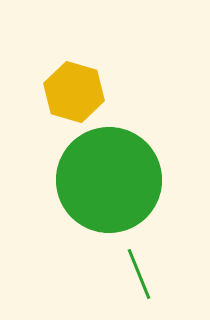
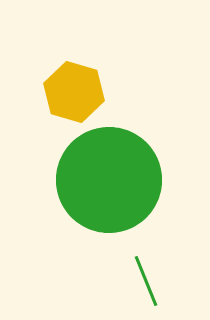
green line: moved 7 px right, 7 px down
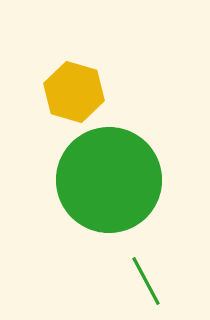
green line: rotated 6 degrees counterclockwise
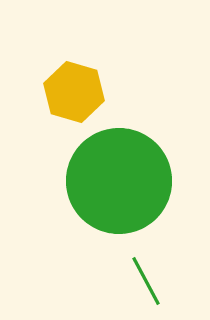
green circle: moved 10 px right, 1 px down
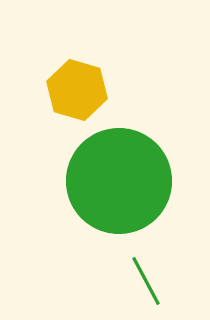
yellow hexagon: moved 3 px right, 2 px up
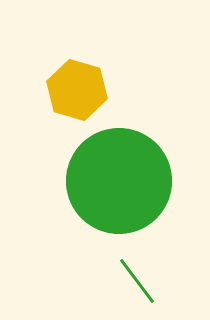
green line: moved 9 px left; rotated 9 degrees counterclockwise
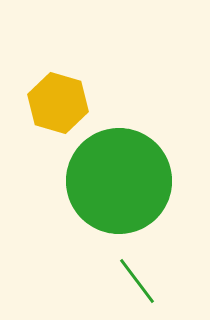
yellow hexagon: moved 19 px left, 13 px down
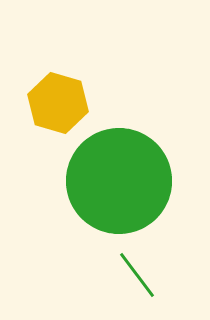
green line: moved 6 px up
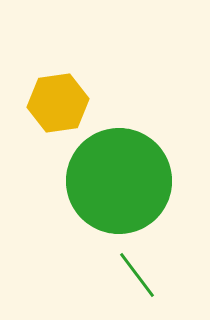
yellow hexagon: rotated 24 degrees counterclockwise
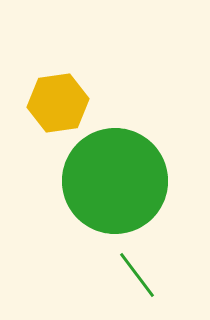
green circle: moved 4 px left
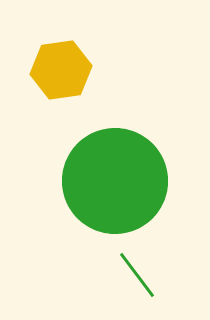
yellow hexagon: moved 3 px right, 33 px up
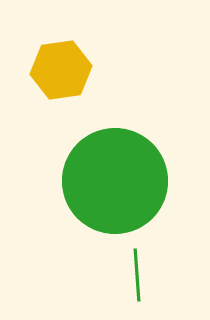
green line: rotated 33 degrees clockwise
